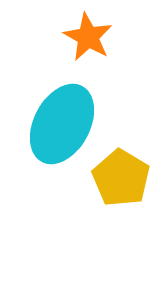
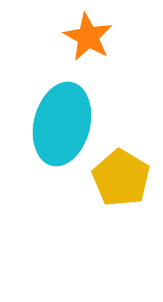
cyan ellipse: rotated 14 degrees counterclockwise
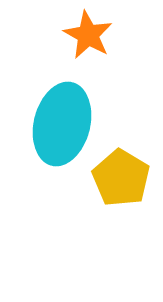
orange star: moved 2 px up
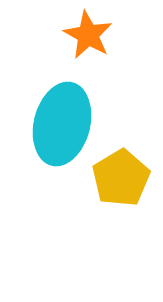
yellow pentagon: rotated 10 degrees clockwise
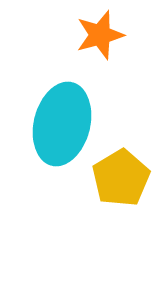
orange star: moved 12 px right; rotated 27 degrees clockwise
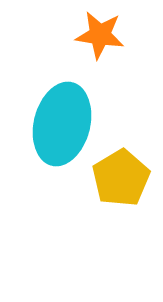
orange star: rotated 24 degrees clockwise
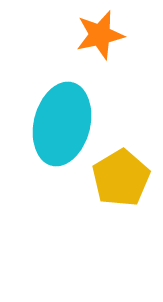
orange star: rotated 21 degrees counterclockwise
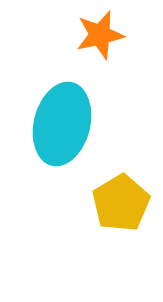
yellow pentagon: moved 25 px down
